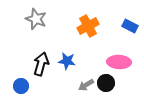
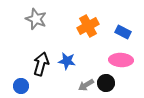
blue rectangle: moved 7 px left, 6 px down
pink ellipse: moved 2 px right, 2 px up
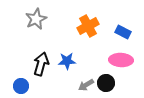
gray star: rotated 25 degrees clockwise
blue star: rotated 12 degrees counterclockwise
